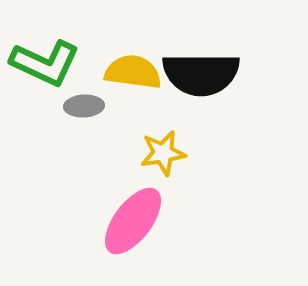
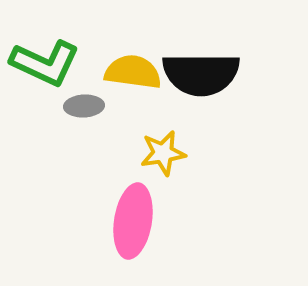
pink ellipse: rotated 28 degrees counterclockwise
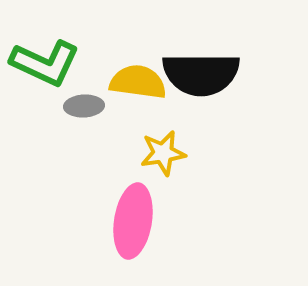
yellow semicircle: moved 5 px right, 10 px down
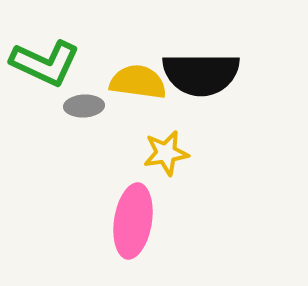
yellow star: moved 3 px right
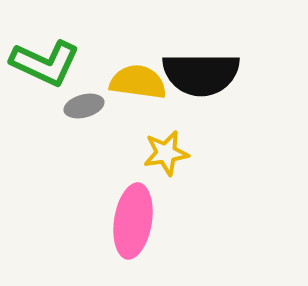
gray ellipse: rotated 12 degrees counterclockwise
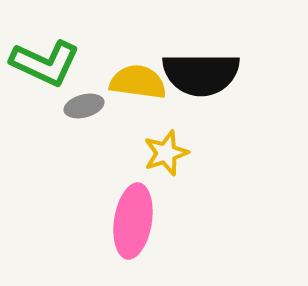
yellow star: rotated 9 degrees counterclockwise
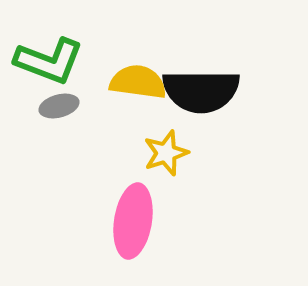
green L-shape: moved 4 px right, 2 px up; rotated 4 degrees counterclockwise
black semicircle: moved 17 px down
gray ellipse: moved 25 px left
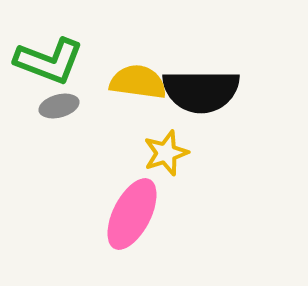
pink ellipse: moved 1 px left, 7 px up; rotated 18 degrees clockwise
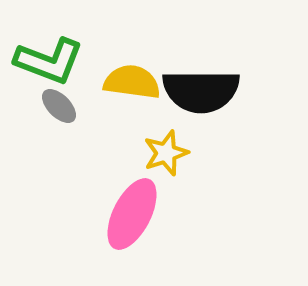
yellow semicircle: moved 6 px left
gray ellipse: rotated 60 degrees clockwise
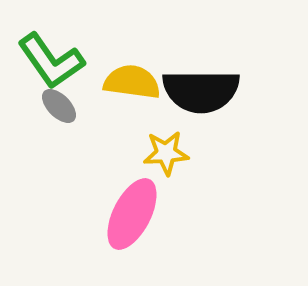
green L-shape: moved 2 px right; rotated 34 degrees clockwise
yellow star: rotated 15 degrees clockwise
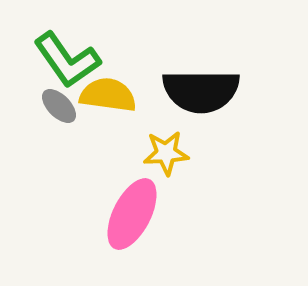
green L-shape: moved 16 px right, 1 px up
yellow semicircle: moved 24 px left, 13 px down
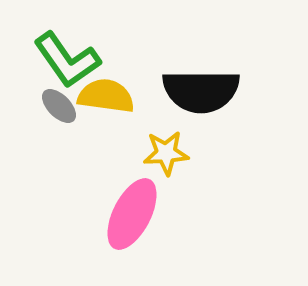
yellow semicircle: moved 2 px left, 1 px down
